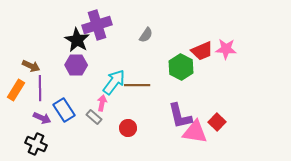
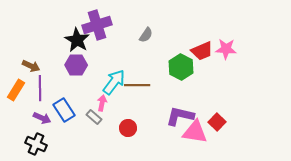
purple L-shape: rotated 116 degrees clockwise
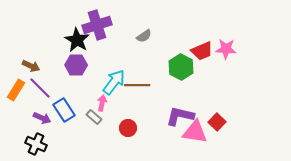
gray semicircle: moved 2 px left, 1 px down; rotated 21 degrees clockwise
purple line: rotated 45 degrees counterclockwise
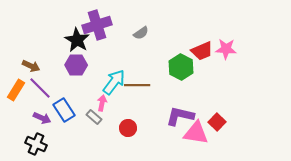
gray semicircle: moved 3 px left, 3 px up
pink triangle: moved 1 px right, 1 px down
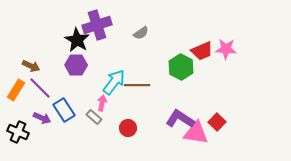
purple L-shape: moved 3 px down; rotated 20 degrees clockwise
black cross: moved 18 px left, 12 px up
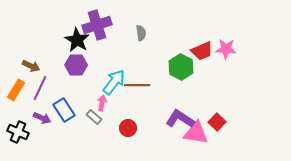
gray semicircle: rotated 63 degrees counterclockwise
purple line: rotated 70 degrees clockwise
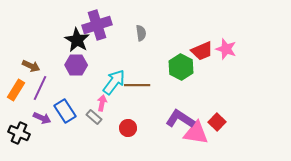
pink star: rotated 15 degrees clockwise
blue rectangle: moved 1 px right, 1 px down
black cross: moved 1 px right, 1 px down
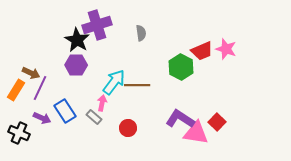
brown arrow: moved 7 px down
